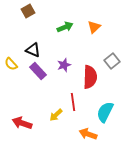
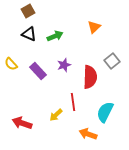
green arrow: moved 10 px left, 9 px down
black triangle: moved 4 px left, 16 px up
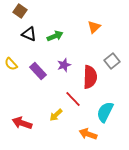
brown square: moved 8 px left; rotated 24 degrees counterclockwise
red line: moved 3 px up; rotated 36 degrees counterclockwise
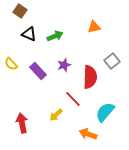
orange triangle: rotated 32 degrees clockwise
cyan semicircle: rotated 15 degrees clockwise
red arrow: rotated 60 degrees clockwise
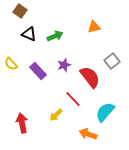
red semicircle: rotated 40 degrees counterclockwise
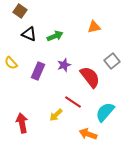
yellow semicircle: moved 1 px up
purple rectangle: rotated 66 degrees clockwise
red line: moved 3 px down; rotated 12 degrees counterclockwise
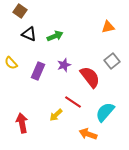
orange triangle: moved 14 px right
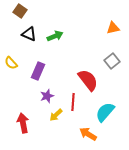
orange triangle: moved 5 px right, 1 px down
purple star: moved 17 px left, 31 px down
red semicircle: moved 2 px left, 3 px down
red line: rotated 60 degrees clockwise
red arrow: moved 1 px right
orange arrow: rotated 12 degrees clockwise
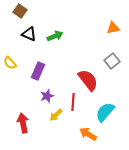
yellow semicircle: moved 1 px left
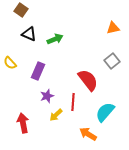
brown square: moved 1 px right, 1 px up
green arrow: moved 3 px down
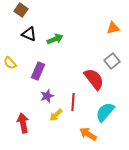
red semicircle: moved 6 px right, 1 px up
